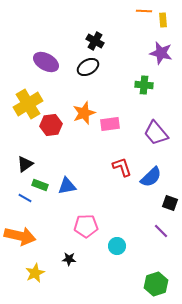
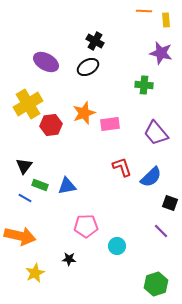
yellow rectangle: moved 3 px right
black triangle: moved 1 px left, 2 px down; rotated 18 degrees counterclockwise
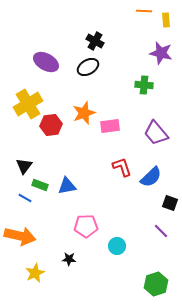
pink rectangle: moved 2 px down
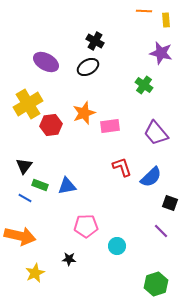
green cross: rotated 30 degrees clockwise
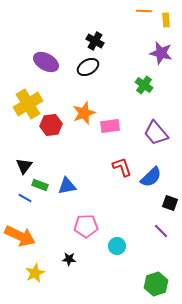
orange arrow: rotated 12 degrees clockwise
